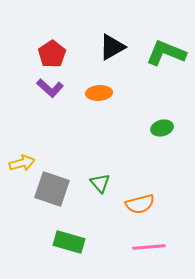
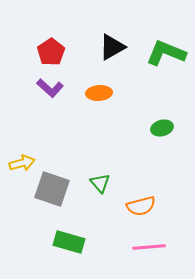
red pentagon: moved 1 px left, 2 px up
orange semicircle: moved 1 px right, 2 px down
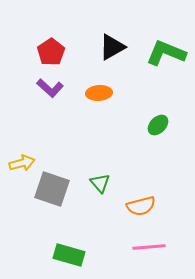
green ellipse: moved 4 px left, 3 px up; rotated 30 degrees counterclockwise
green rectangle: moved 13 px down
